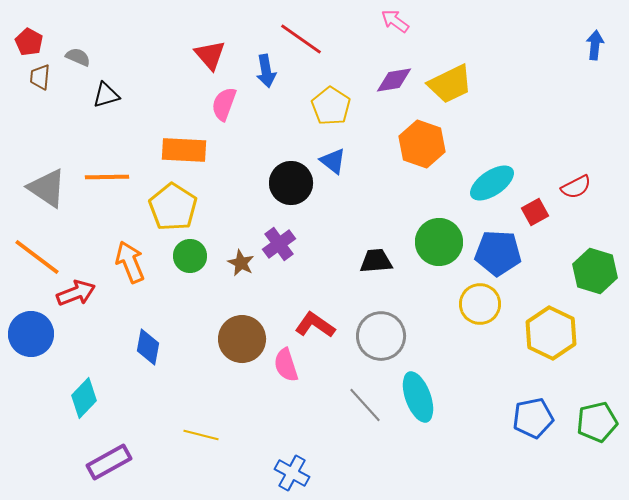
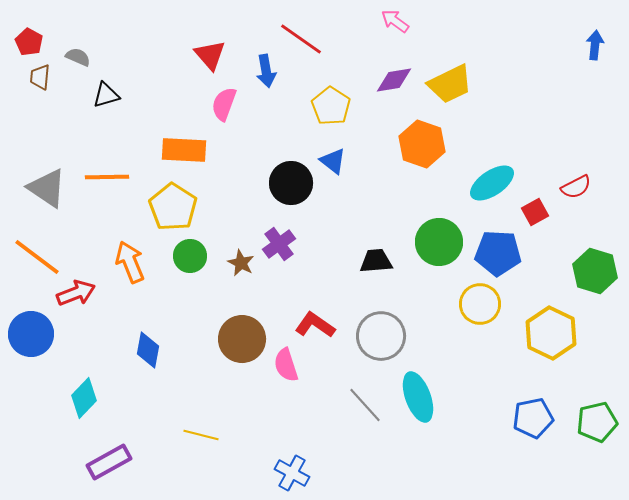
blue diamond at (148, 347): moved 3 px down
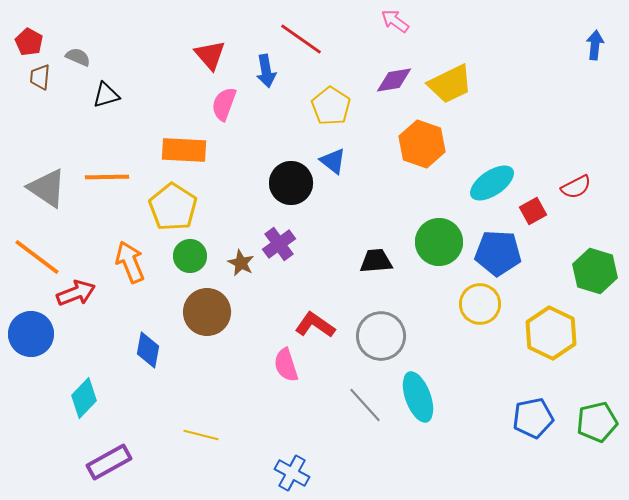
red square at (535, 212): moved 2 px left, 1 px up
brown circle at (242, 339): moved 35 px left, 27 px up
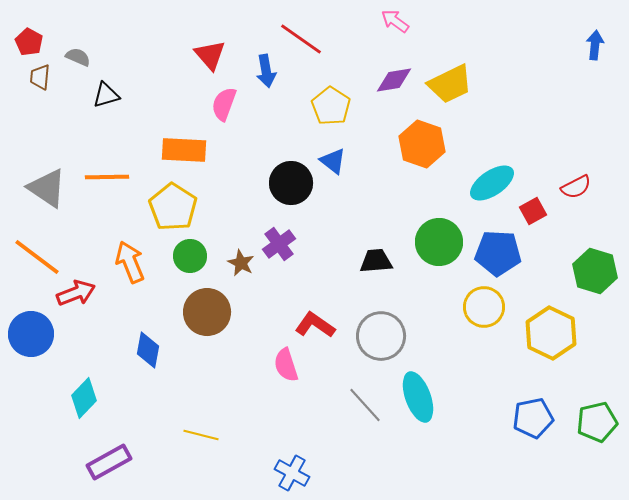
yellow circle at (480, 304): moved 4 px right, 3 px down
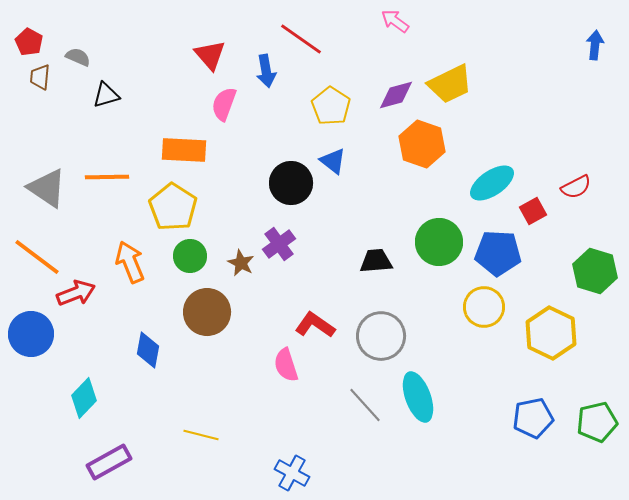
purple diamond at (394, 80): moved 2 px right, 15 px down; rotated 6 degrees counterclockwise
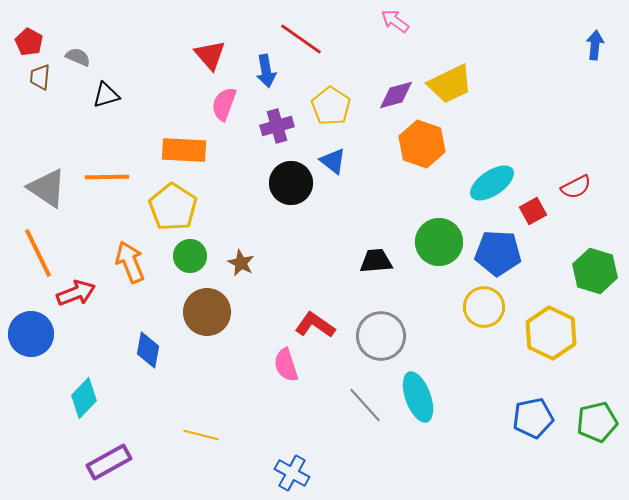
purple cross at (279, 244): moved 2 px left, 118 px up; rotated 20 degrees clockwise
orange line at (37, 257): moved 1 px right, 4 px up; rotated 27 degrees clockwise
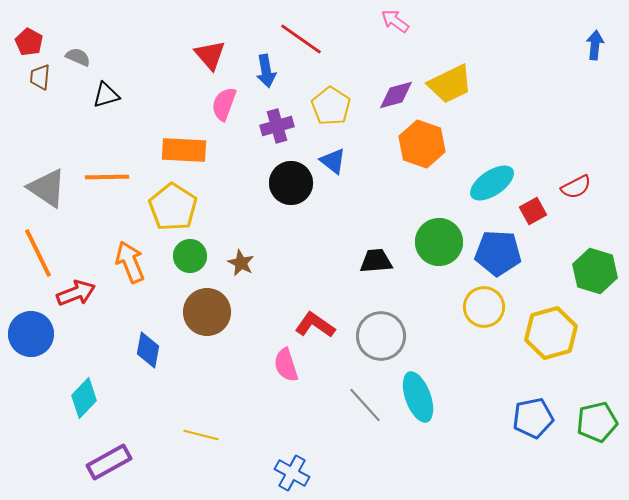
yellow hexagon at (551, 333): rotated 18 degrees clockwise
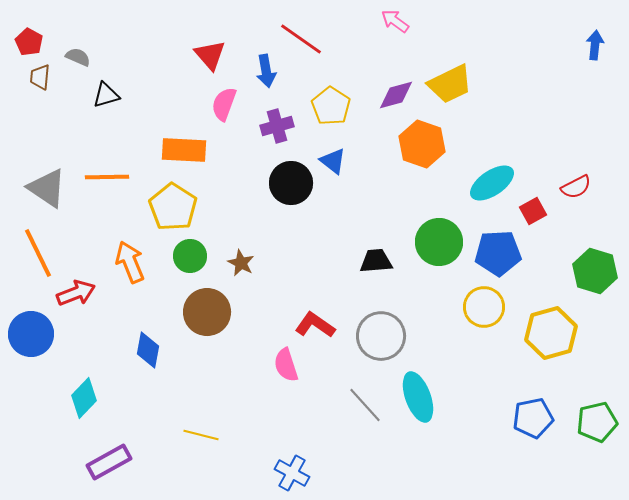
blue pentagon at (498, 253): rotated 6 degrees counterclockwise
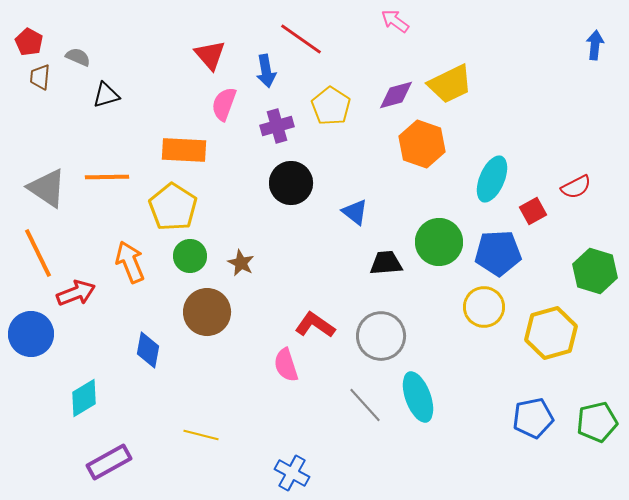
blue triangle at (333, 161): moved 22 px right, 51 px down
cyan ellipse at (492, 183): moved 4 px up; rotated 33 degrees counterclockwise
black trapezoid at (376, 261): moved 10 px right, 2 px down
cyan diamond at (84, 398): rotated 15 degrees clockwise
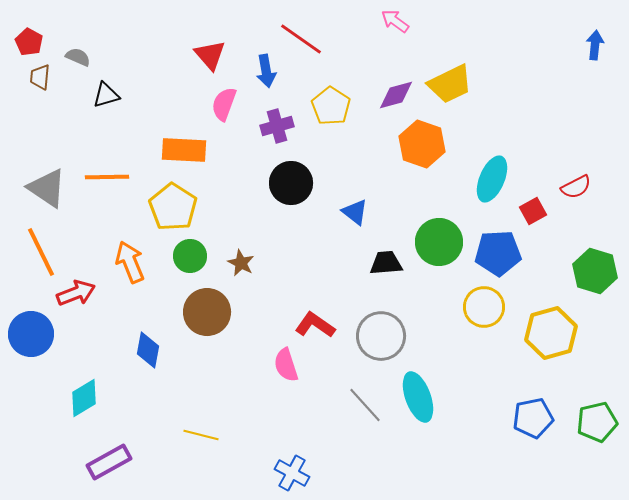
orange line at (38, 253): moved 3 px right, 1 px up
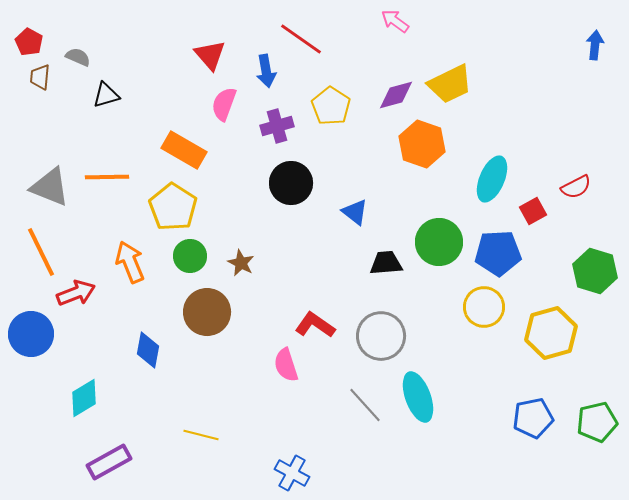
orange rectangle at (184, 150): rotated 27 degrees clockwise
gray triangle at (47, 188): moved 3 px right, 1 px up; rotated 12 degrees counterclockwise
